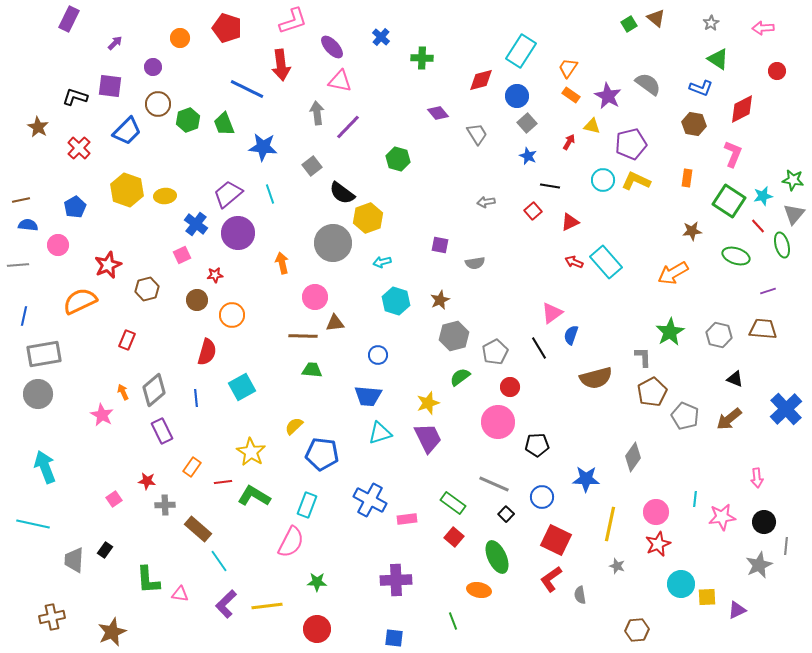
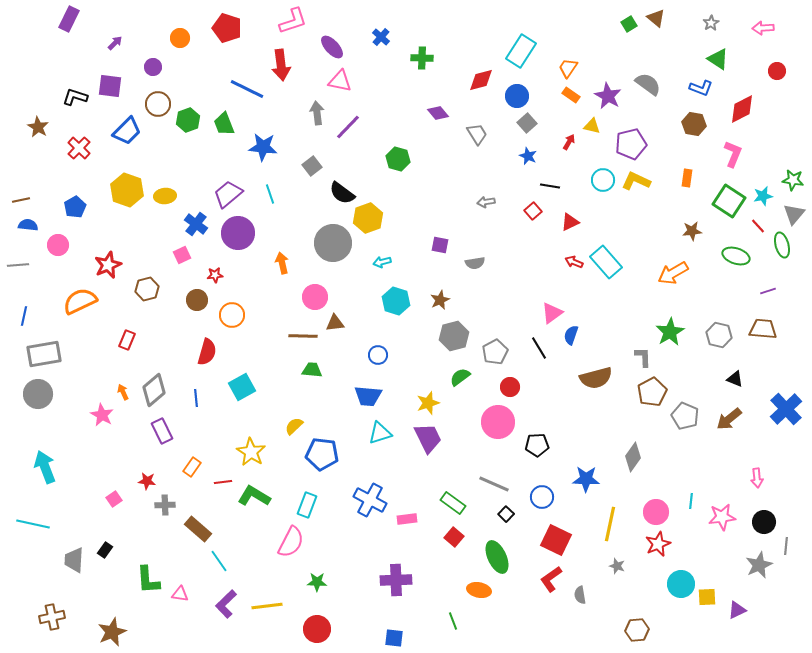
cyan line at (695, 499): moved 4 px left, 2 px down
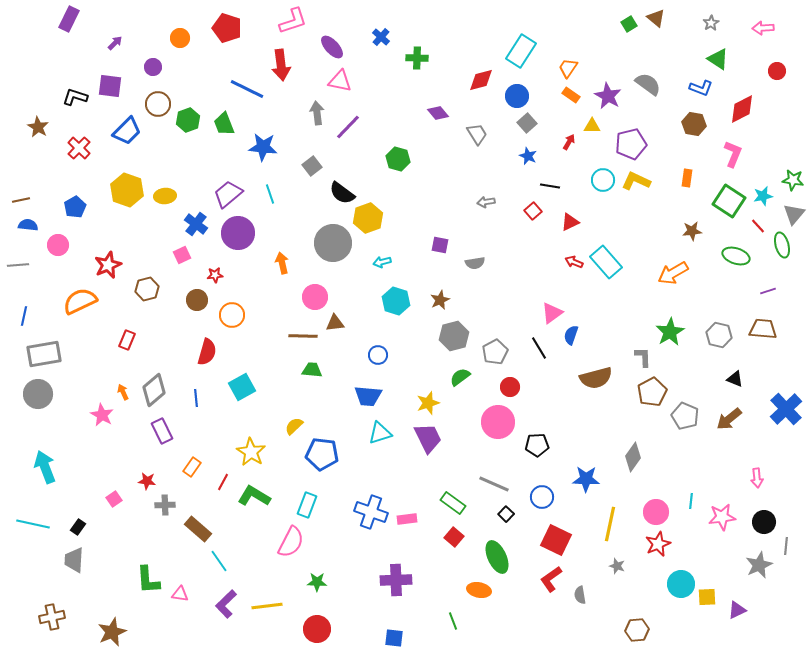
green cross at (422, 58): moved 5 px left
yellow triangle at (592, 126): rotated 12 degrees counterclockwise
red line at (223, 482): rotated 54 degrees counterclockwise
blue cross at (370, 500): moved 1 px right, 12 px down; rotated 8 degrees counterclockwise
black rectangle at (105, 550): moved 27 px left, 23 px up
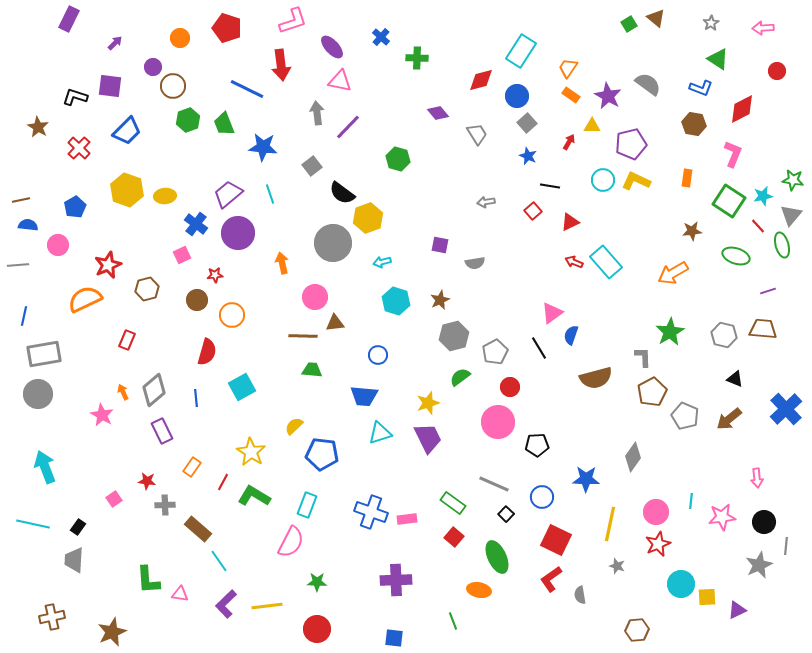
brown circle at (158, 104): moved 15 px right, 18 px up
gray triangle at (794, 214): moved 3 px left, 1 px down
orange semicircle at (80, 301): moved 5 px right, 2 px up
gray hexagon at (719, 335): moved 5 px right
blue trapezoid at (368, 396): moved 4 px left
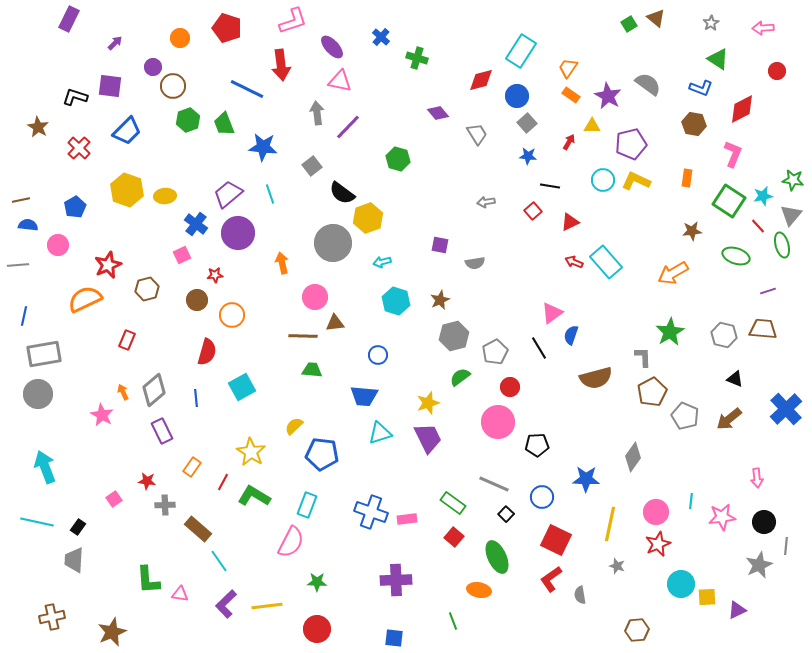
green cross at (417, 58): rotated 15 degrees clockwise
blue star at (528, 156): rotated 18 degrees counterclockwise
cyan line at (33, 524): moved 4 px right, 2 px up
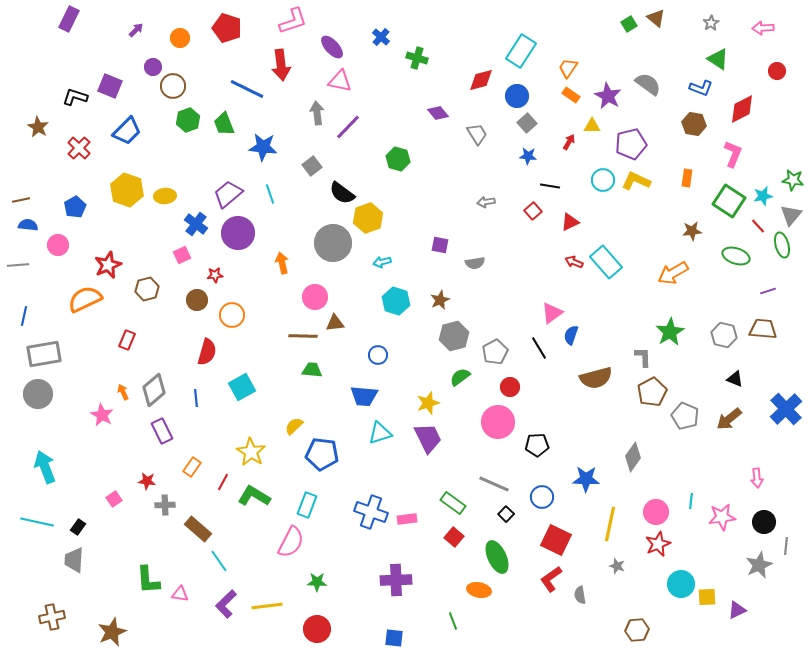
purple arrow at (115, 43): moved 21 px right, 13 px up
purple square at (110, 86): rotated 15 degrees clockwise
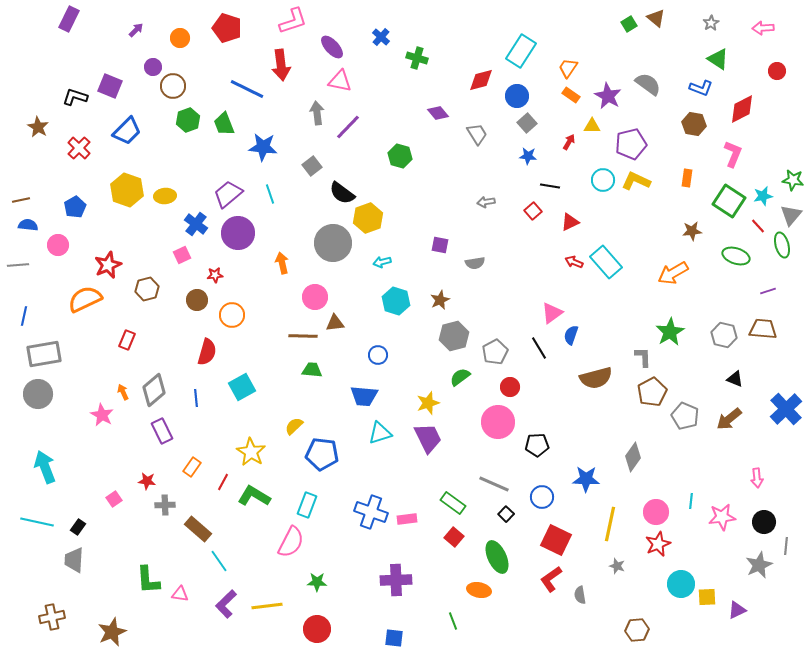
green hexagon at (398, 159): moved 2 px right, 3 px up
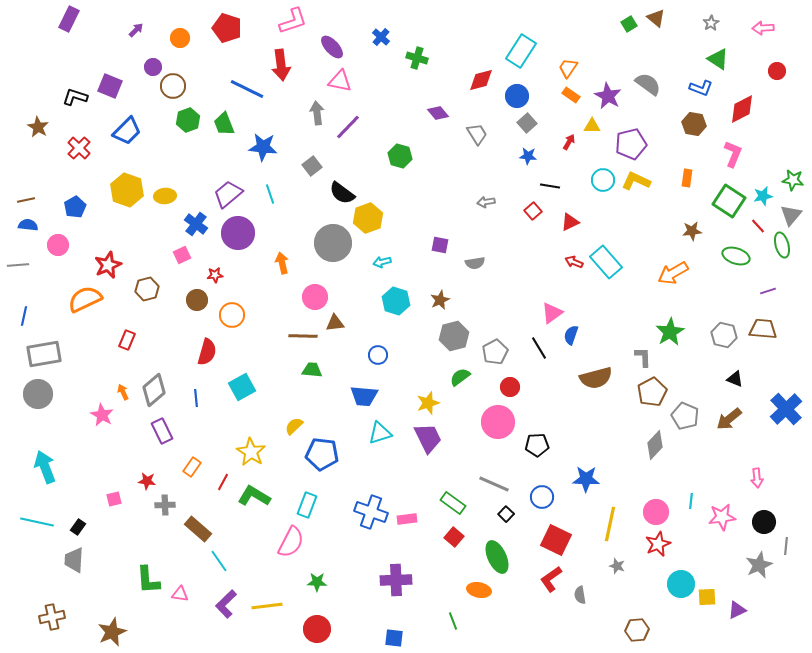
brown line at (21, 200): moved 5 px right
gray diamond at (633, 457): moved 22 px right, 12 px up; rotated 8 degrees clockwise
pink square at (114, 499): rotated 21 degrees clockwise
